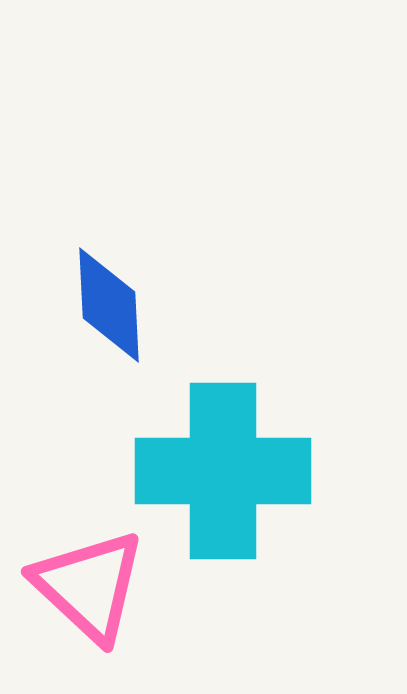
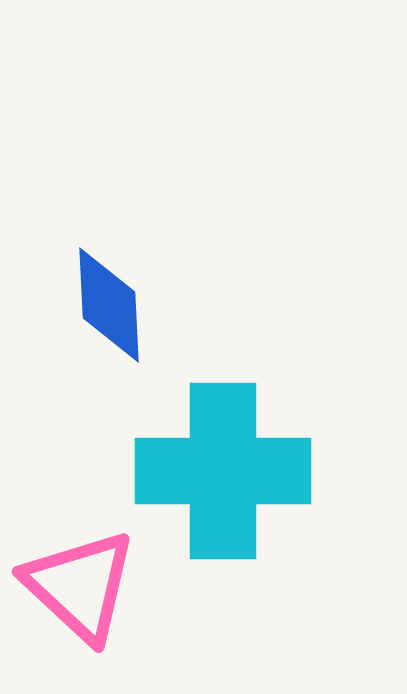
pink triangle: moved 9 px left
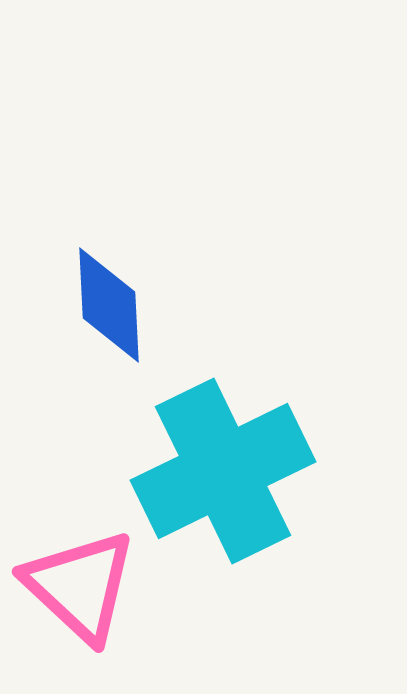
cyan cross: rotated 26 degrees counterclockwise
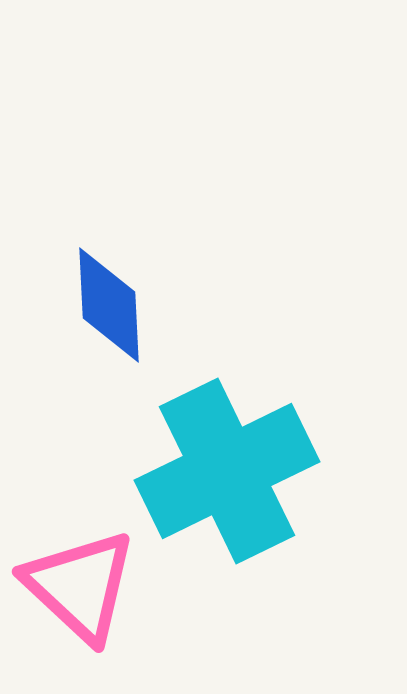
cyan cross: moved 4 px right
